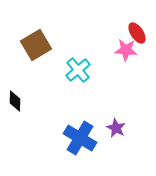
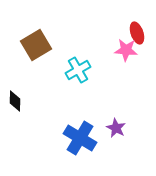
red ellipse: rotated 15 degrees clockwise
cyan cross: rotated 10 degrees clockwise
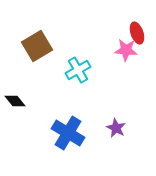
brown square: moved 1 px right, 1 px down
black diamond: rotated 40 degrees counterclockwise
blue cross: moved 12 px left, 5 px up
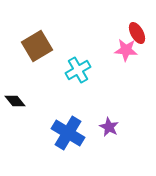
red ellipse: rotated 10 degrees counterclockwise
purple star: moved 7 px left, 1 px up
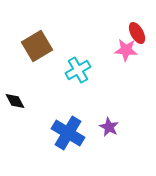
black diamond: rotated 10 degrees clockwise
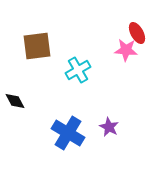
brown square: rotated 24 degrees clockwise
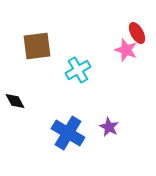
pink star: rotated 15 degrees clockwise
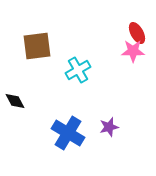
pink star: moved 7 px right, 1 px down; rotated 20 degrees counterclockwise
purple star: rotated 30 degrees clockwise
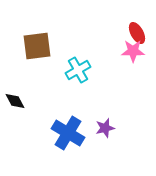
purple star: moved 4 px left, 1 px down
